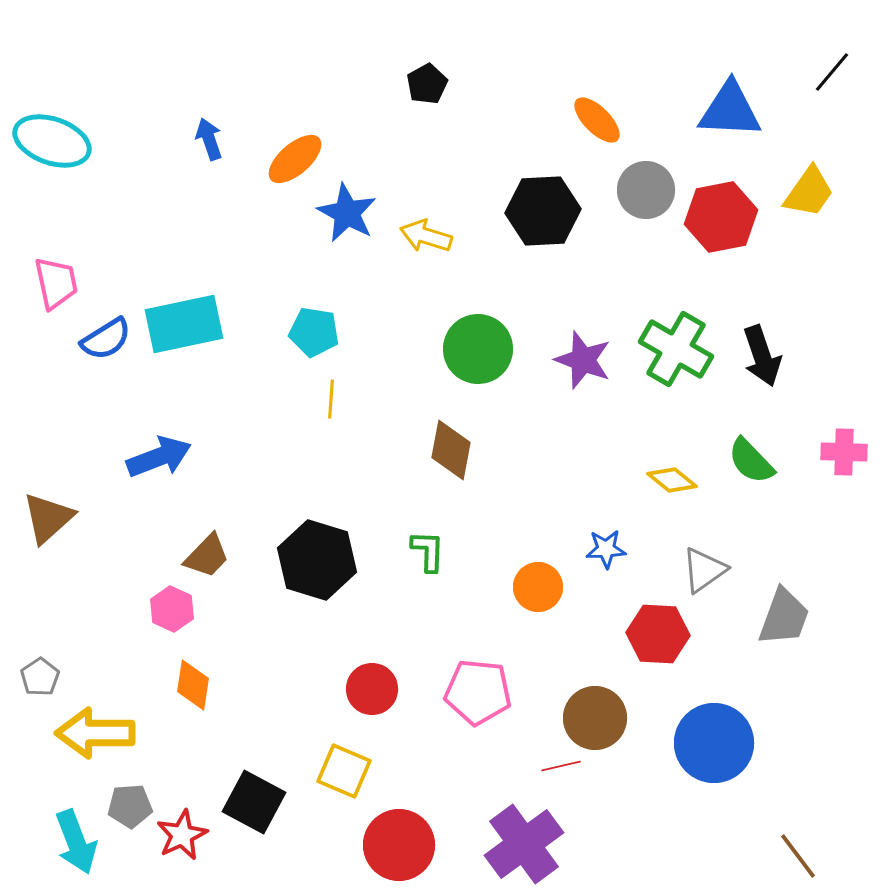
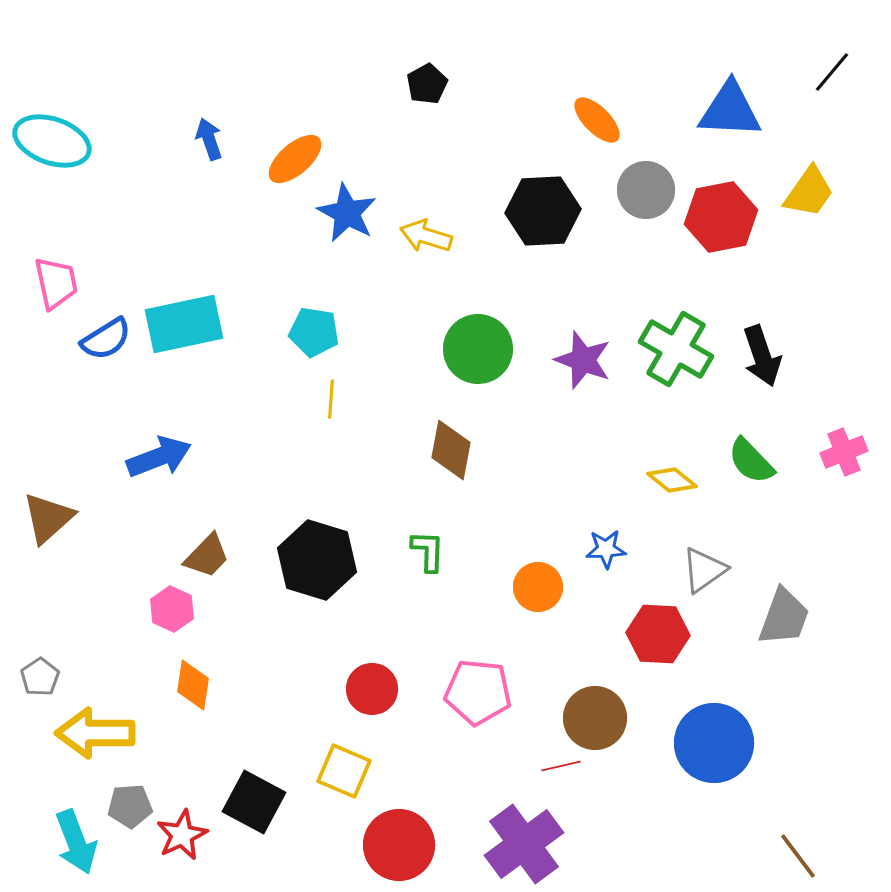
pink cross at (844, 452): rotated 24 degrees counterclockwise
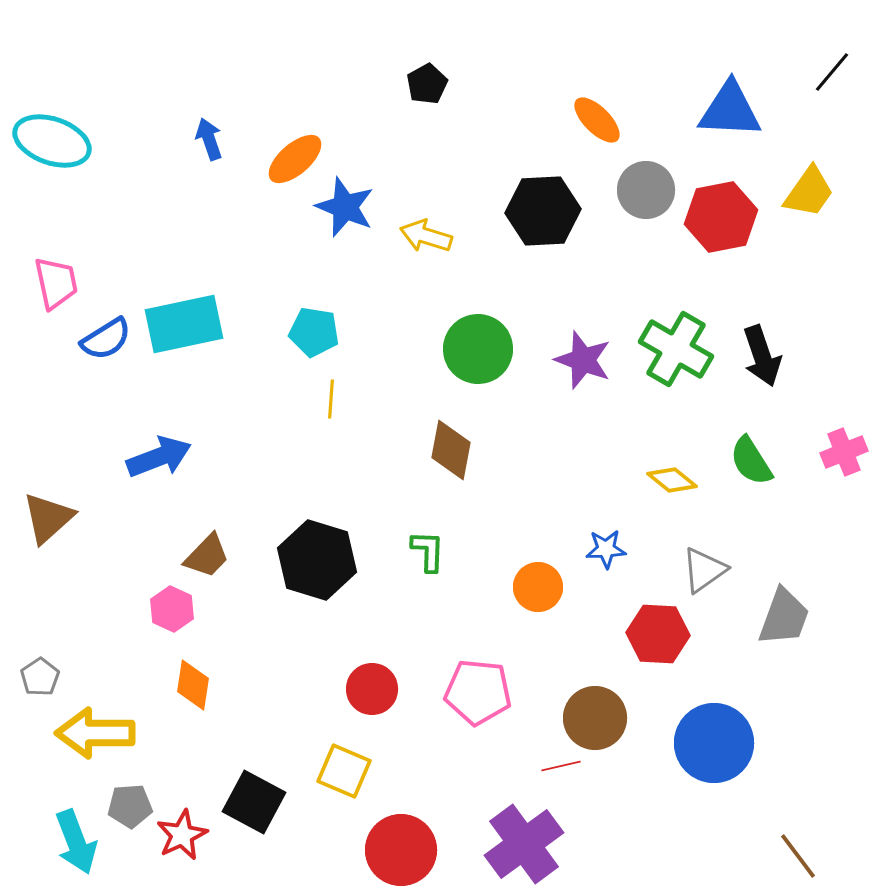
blue star at (347, 213): moved 2 px left, 6 px up; rotated 6 degrees counterclockwise
green semicircle at (751, 461): rotated 12 degrees clockwise
red circle at (399, 845): moved 2 px right, 5 px down
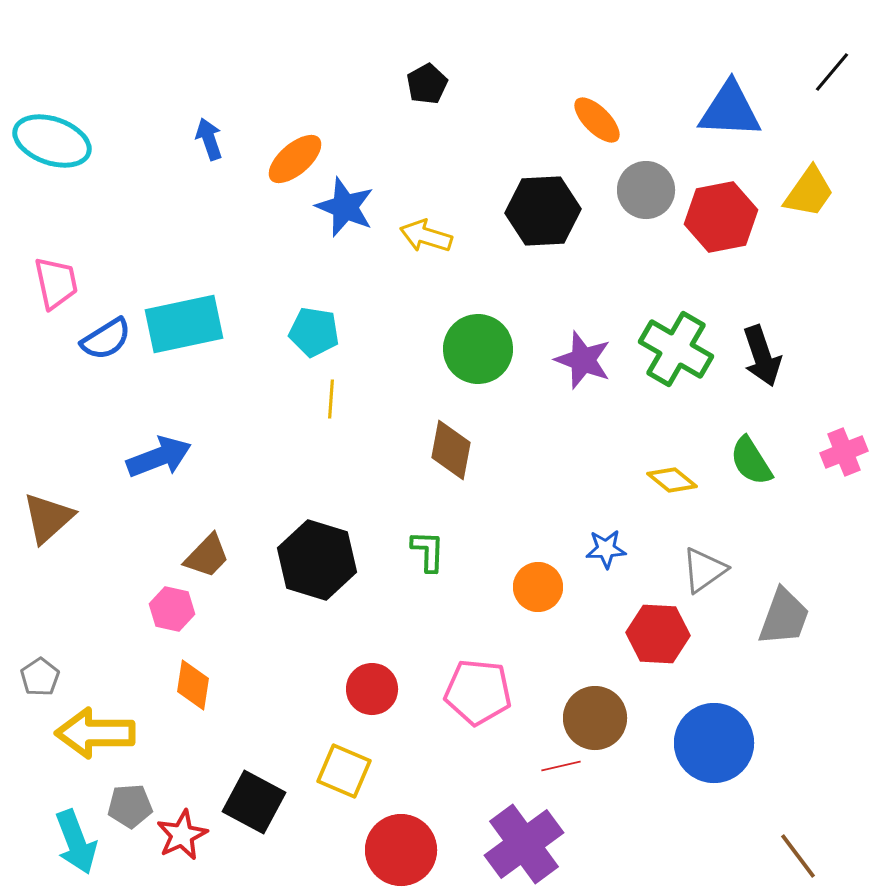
pink hexagon at (172, 609): rotated 12 degrees counterclockwise
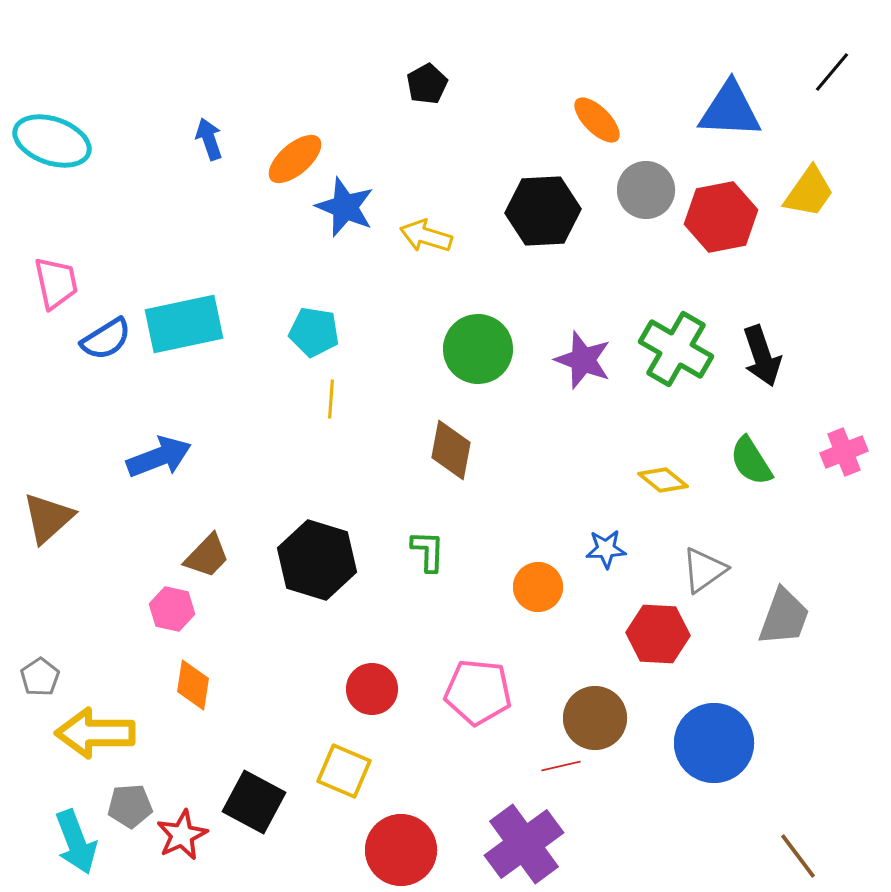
yellow diamond at (672, 480): moved 9 px left
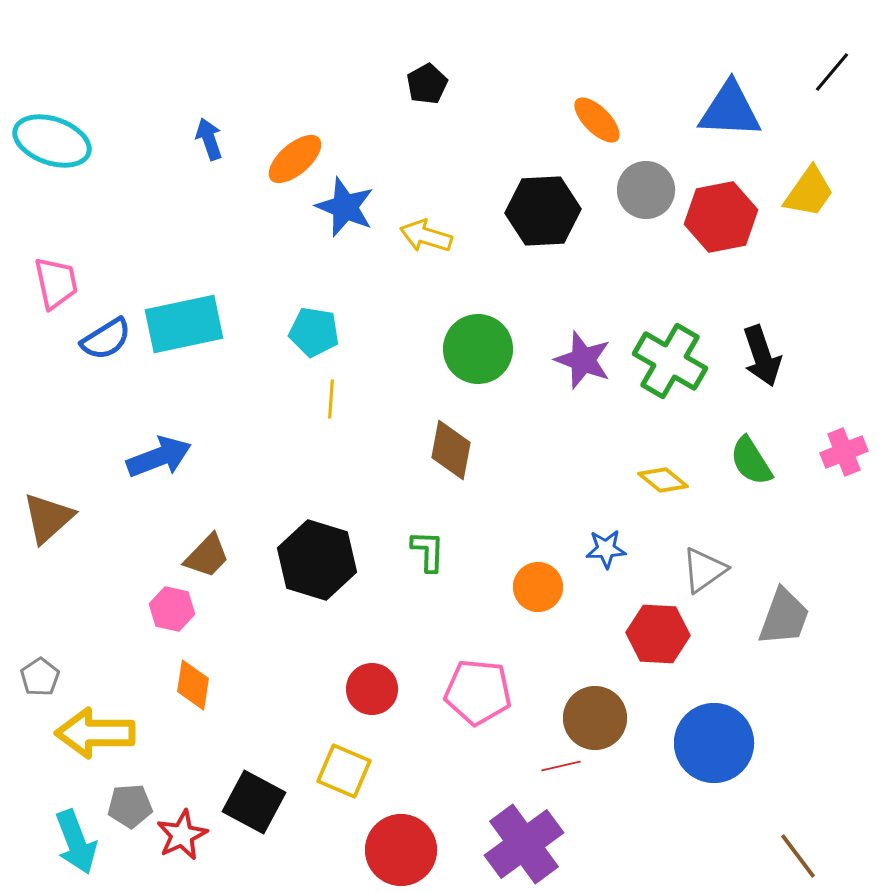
green cross at (676, 349): moved 6 px left, 12 px down
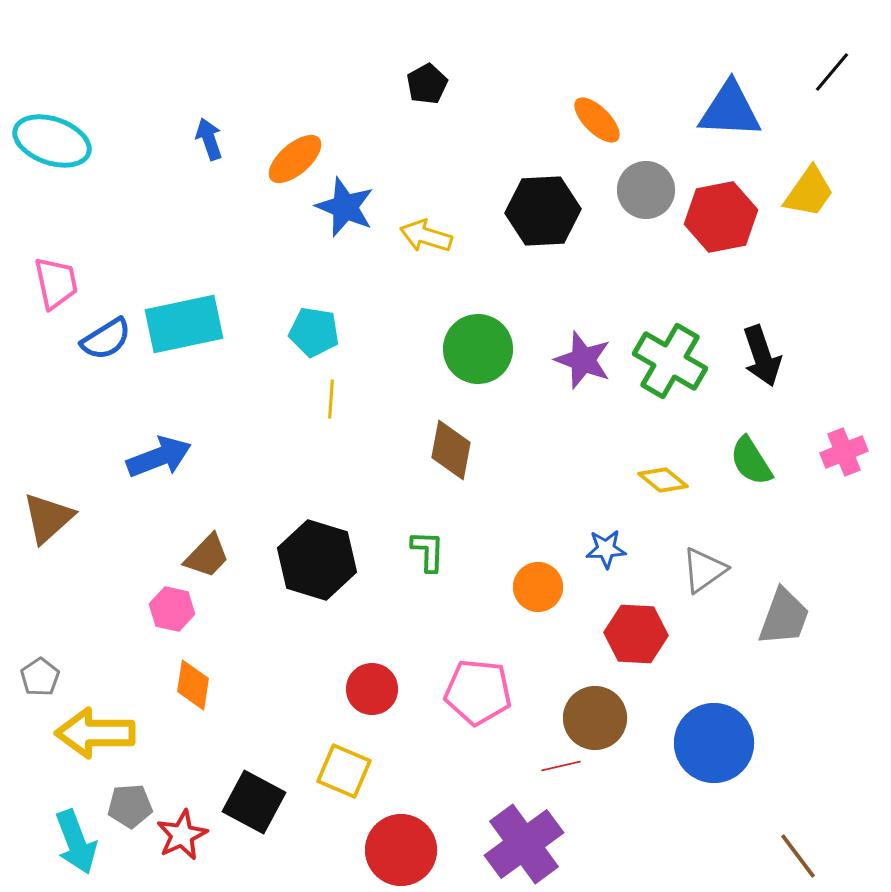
red hexagon at (658, 634): moved 22 px left
